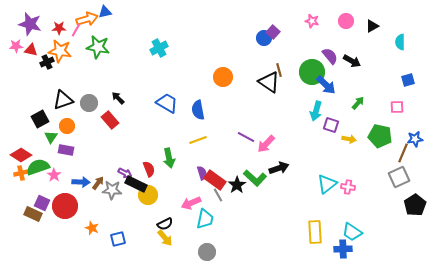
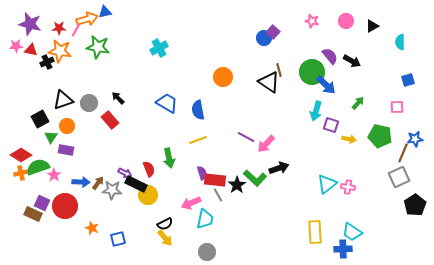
red rectangle at (215, 180): rotated 30 degrees counterclockwise
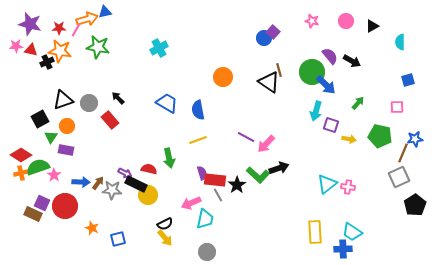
red semicircle at (149, 169): rotated 56 degrees counterclockwise
green L-shape at (255, 178): moved 3 px right, 3 px up
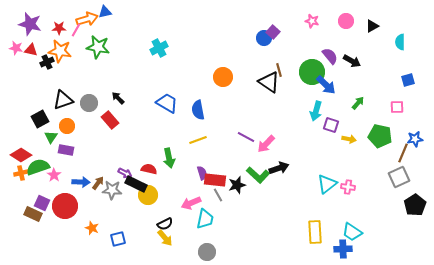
pink star at (16, 46): moved 2 px down; rotated 16 degrees clockwise
black star at (237, 185): rotated 18 degrees clockwise
